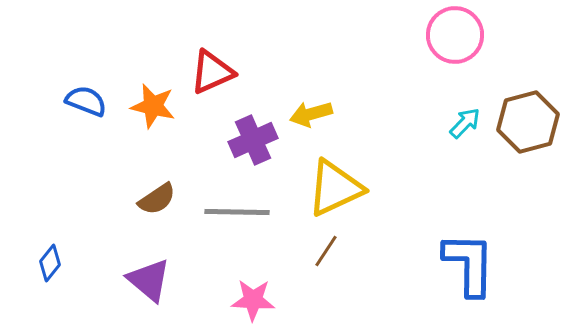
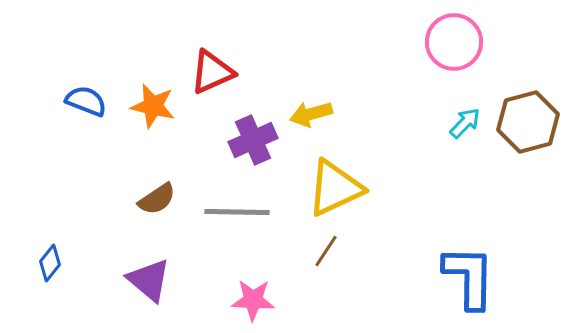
pink circle: moved 1 px left, 7 px down
blue L-shape: moved 13 px down
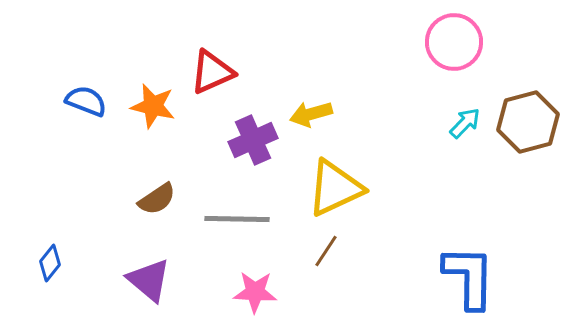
gray line: moved 7 px down
pink star: moved 2 px right, 8 px up
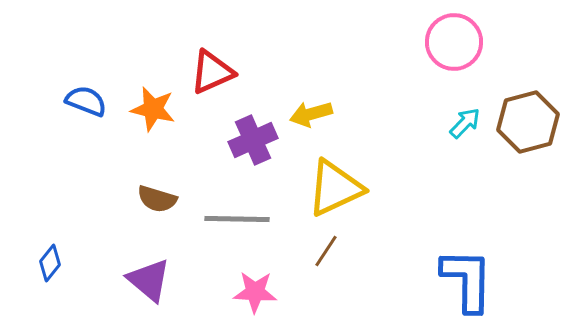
orange star: moved 3 px down
brown semicircle: rotated 51 degrees clockwise
blue L-shape: moved 2 px left, 3 px down
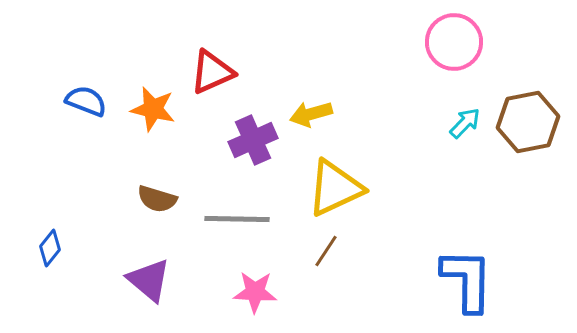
brown hexagon: rotated 4 degrees clockwise
blue diamond: moved 15 px up
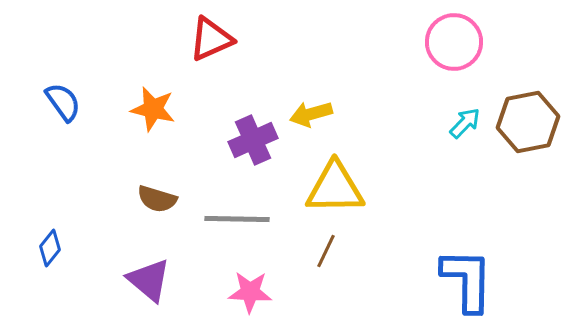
red triangle: moved 1 px left, 33 px up
blue semicircle: moved 23 px left, 1 px down; rotated 33 degrees clockwise
yellow triangle: rotated 24 degrees clockwise
brown line: rotated 8 degrees counterclockwise
pink star: moved 5 px left
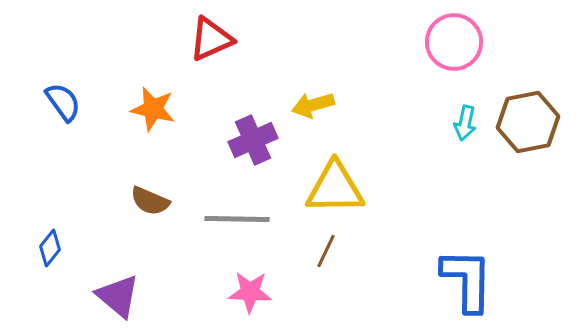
yellow arrow: moved 2 px right, 9 px up
cyan arrow: rotated 148 degrees clockwise
brown semicircle: moved 7 px left, 2 px down; rotated 6 degrees clockwise
purple triangle: moved 31 px left, 16 px down
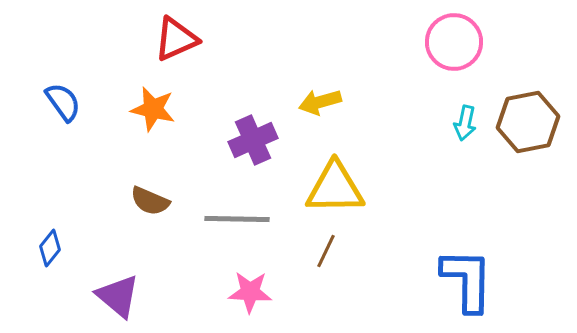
red triangle: moved 35 px left
yellow arrow: moved 7 px right, 3 px up
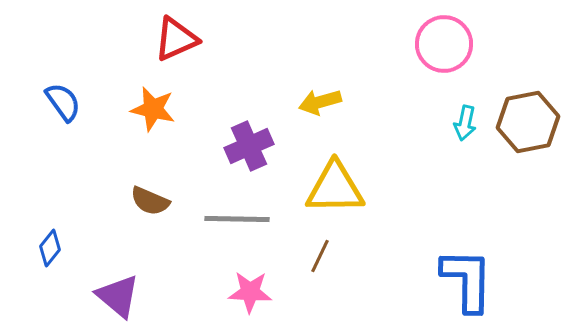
pink circle: moved 10 px left, 2 px down
purple cross: moved 4 px left, 6 px down
brown line: moved 6 px left, 5 px down
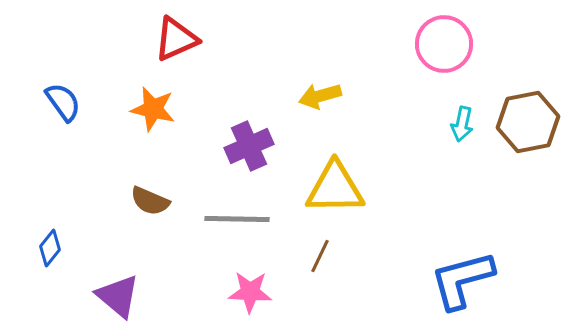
yellow arrow: moved 6 px up
cyan arrow: moved 3 px left, 1 px down
blue L-shape: moved 5 px left; rotated 106 degrees counterclockwise
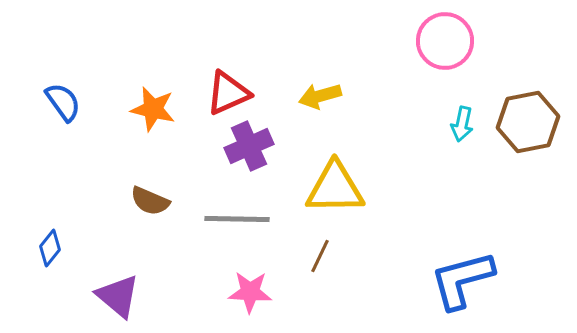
red triangle: moved 52 px right, 54 px down
pink circle: moved 1 px right, 3 px up
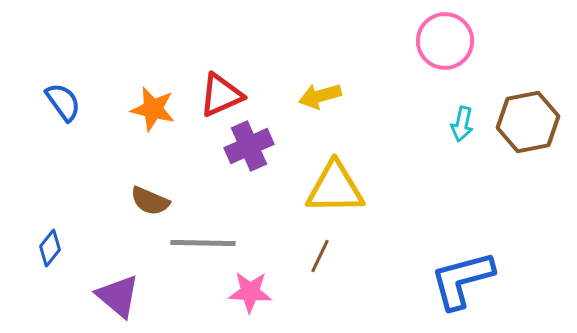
red triangle: moved 7 px left, 2 px down
gray line: moved 34 px left, 24 px down
